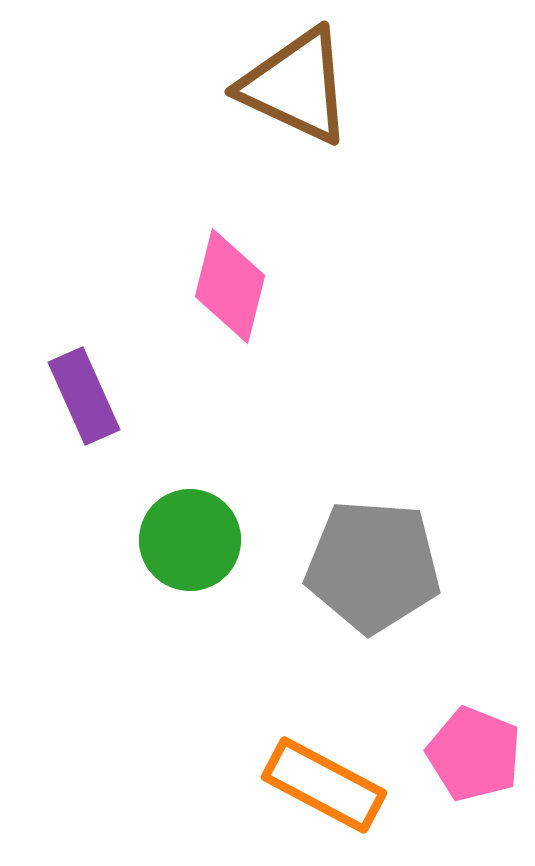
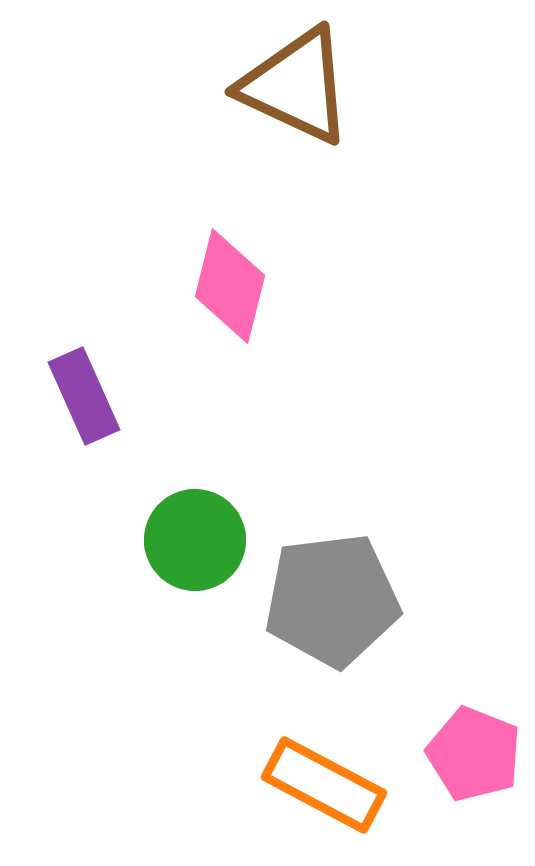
green circle: moved 5 px right
gray pentagon: moved 41 px left, 34 px down; rotated 11 degrees counterclockwise
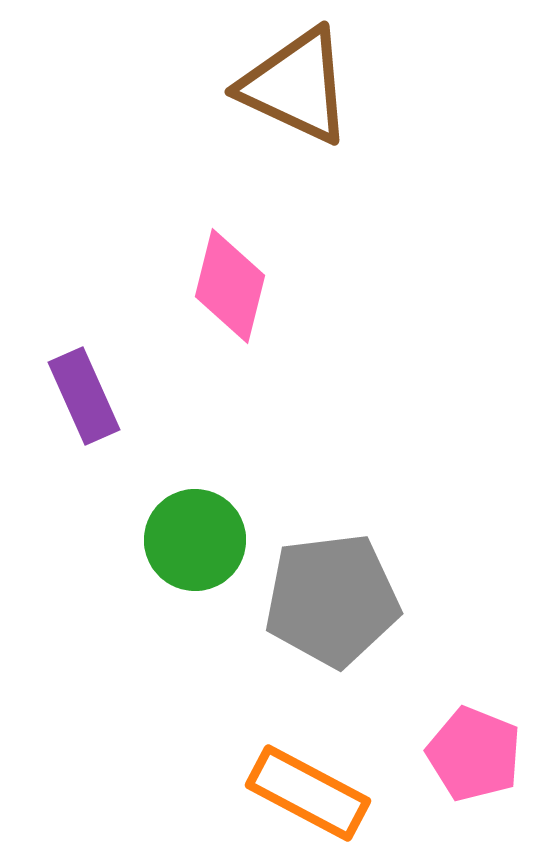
orange rectangle: moved 16 px left, 8 px down
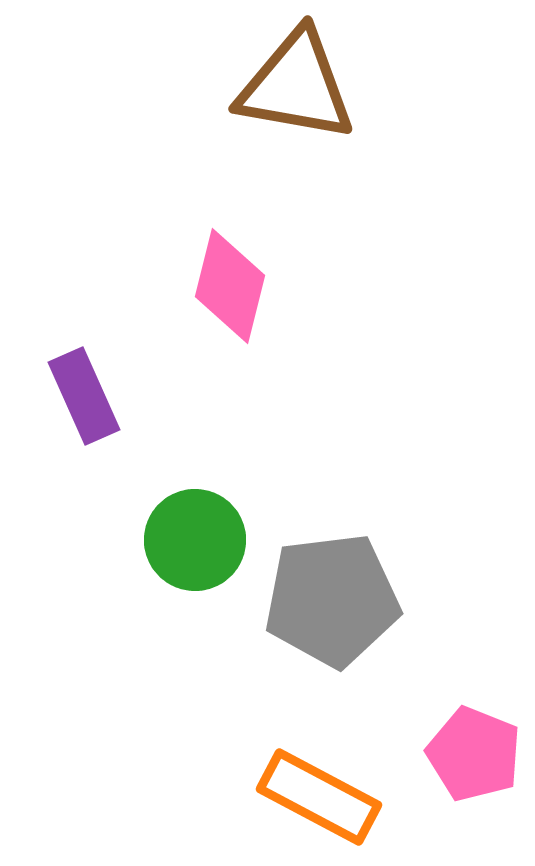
brown triangle: rotated 15 degrees counterclockwise
orange rectangle: moved 11 px right, 4 px down
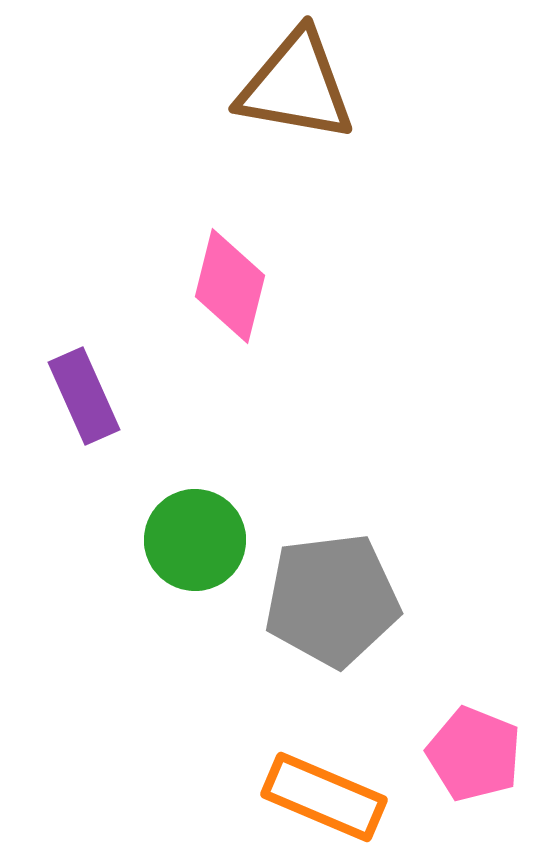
orange rectangle: moved 5 px right; rotated 5 degrees counterclockwise
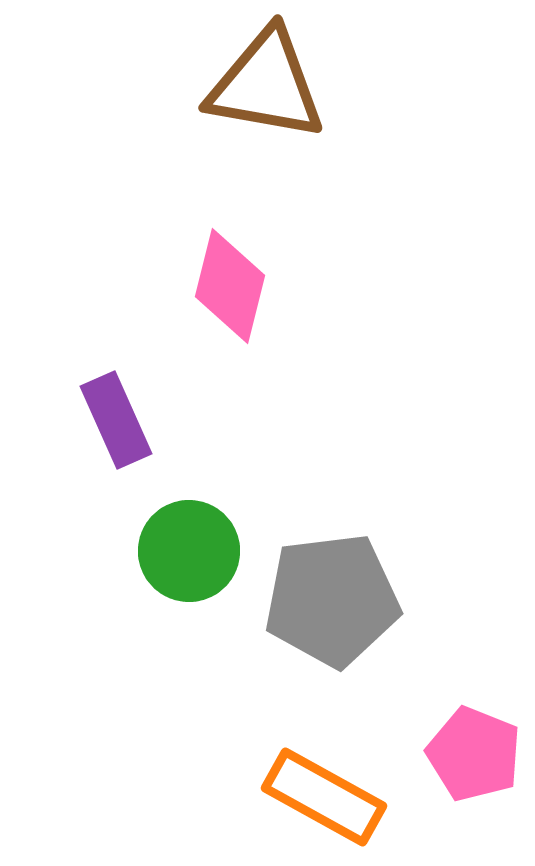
brown triangle: moved 30 px left, 1 px up
purple rectangle: moved 32 px right, 24 px down
green circle: moved 6 px left, 11 px down
orange rectangle: rotated 6 degrees clockwise
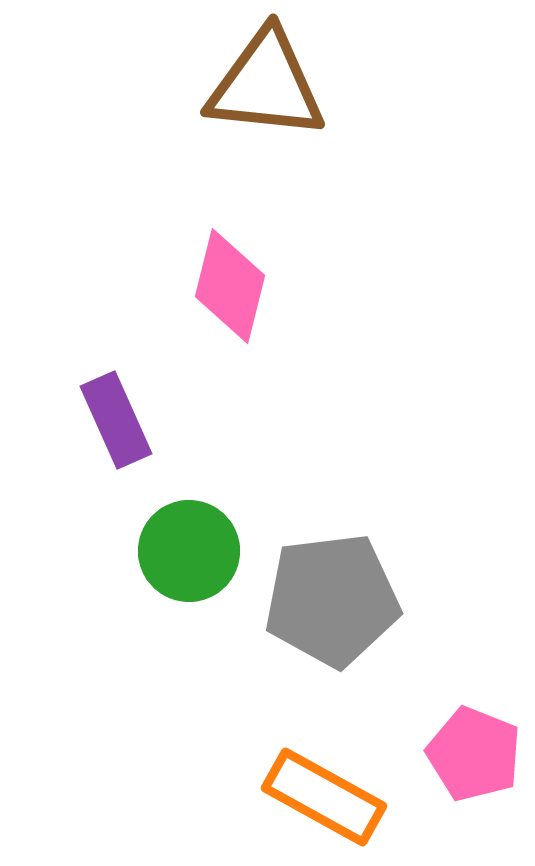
brown triangle: rotated 4 degrees counterclockwise
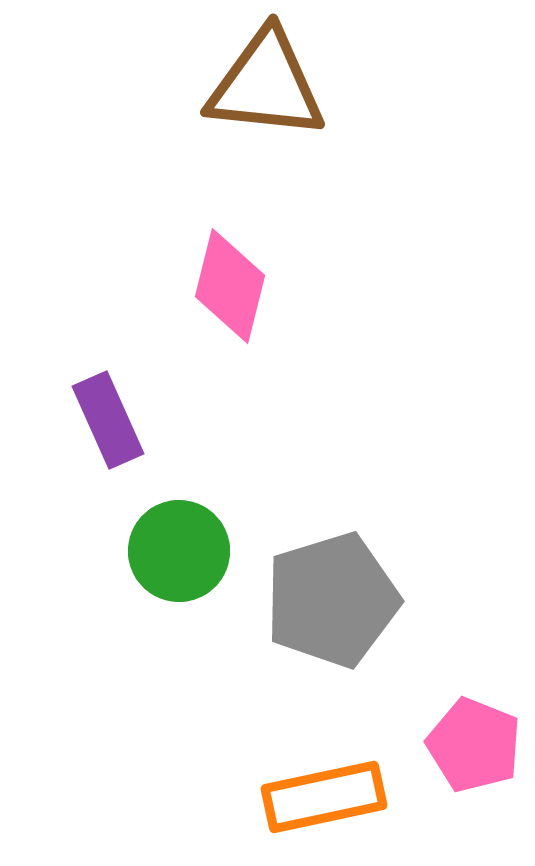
purple rectangle: moved 8 px left
green circle: moved 10 px left
gray pentagon: rotated 10 degrees counterclockwise
pink pentagon: moved 9 px up
orange rectangle: rotated 41 degrees counterclockwise
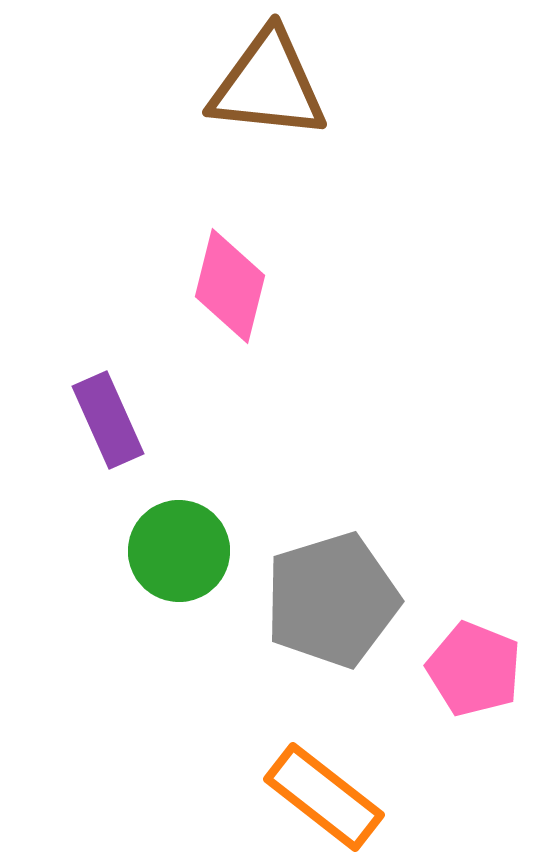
brown triangle: moved 2 px right
pink pentagon: moved 76 px up
orange rectangle: rotated 50 degrees clockwise
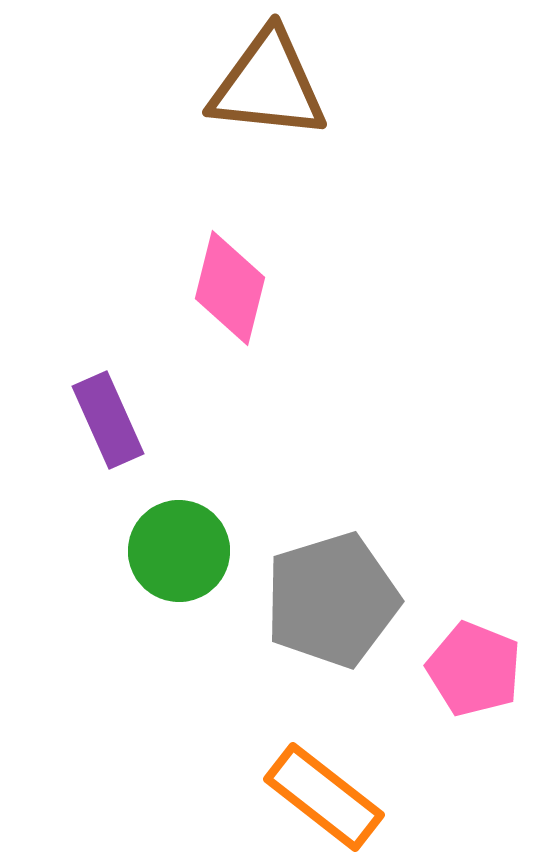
pink diamond: moved 2 px down
